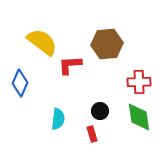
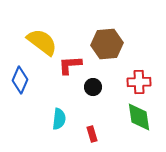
blue diamond: moved 3 px up
black circle: moved 7 px left, 24 px up
cyan semicircle: moved 1 px right
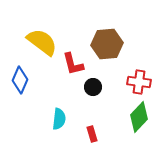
red L-shape: moved 3 px right, 1 px up; rotated 100 degrees counterclockwise
red cross: rotated 10 degrees clockwise
green diamond: rotated 52 degrees clockwise
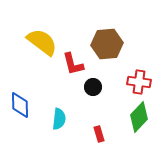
blue diamond: moved 25 px down; rotated 24 degrees counterclockwise
red rectangle: moved 7 px right
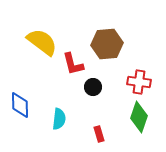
green diamond: rotated 24 degrees counterclockwise
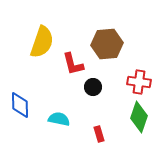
yellow semicircle: rotated 72 degrees clockwise
cyan semicircle: rotated 85 degrees counterclockwise
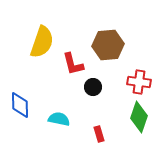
brown hexagon: moved 1 px right, 1 px down
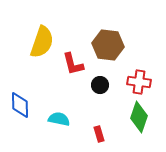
brown hexagon: rotated 12 degrees clockwise
black circle: moved 7 px right, 2 px up
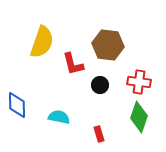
blue diamond: moved 3 px left
cyan semicircle: moved 2 px up
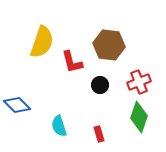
brown hexagon: moved 1 px right
red L-shape: moved 1 px left, 2 px up
red cross: rotated 30 degrees counterclockwise
blue diamond: rotated 44 degrees counterclockwise
cyan semicircle: moved 9 px down; rotated 120 degrees counterclockwise
